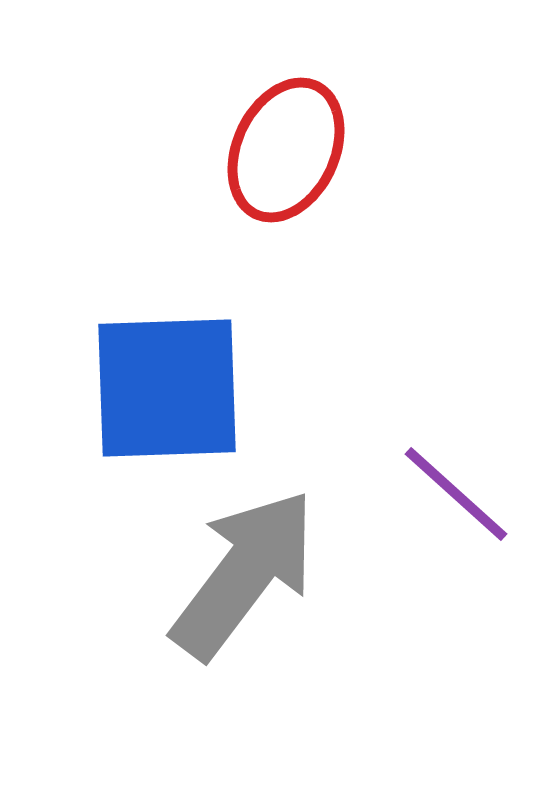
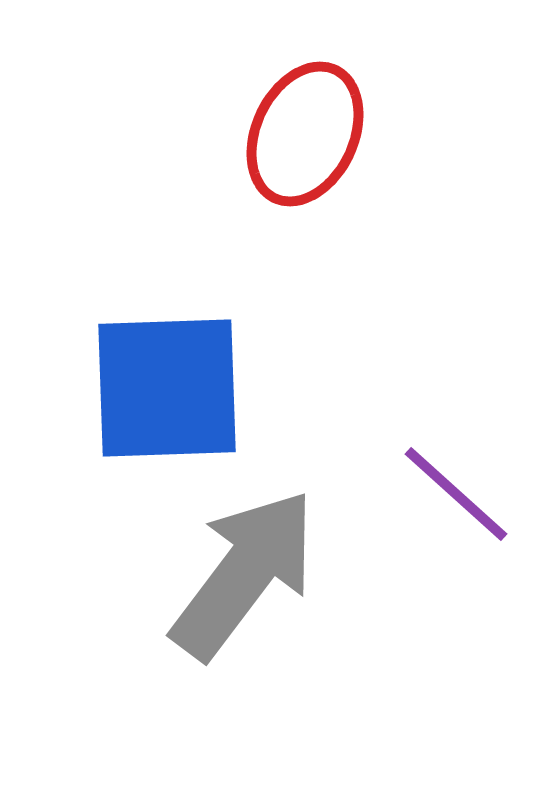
red ellipse: moved 19 px right, 16 px up
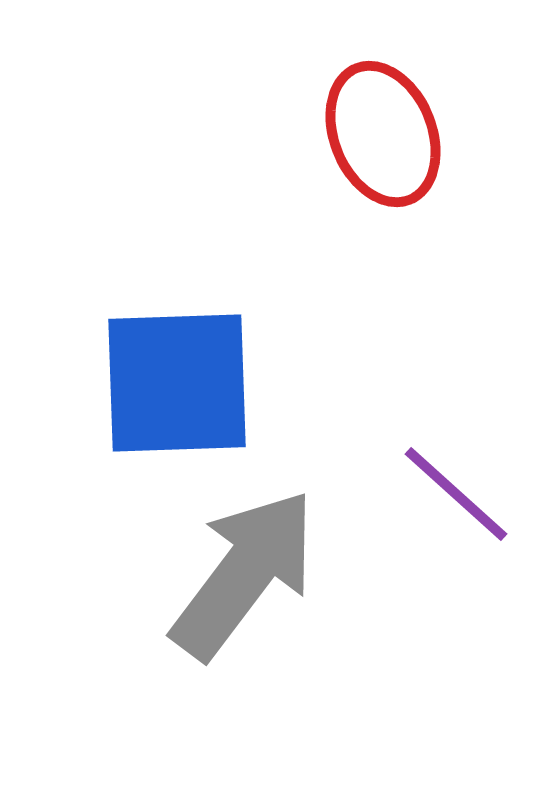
red ellipse: moved 78 px right; rotated 47 degrees counterclockwise
blue square: moved 10 px right, 5 px up
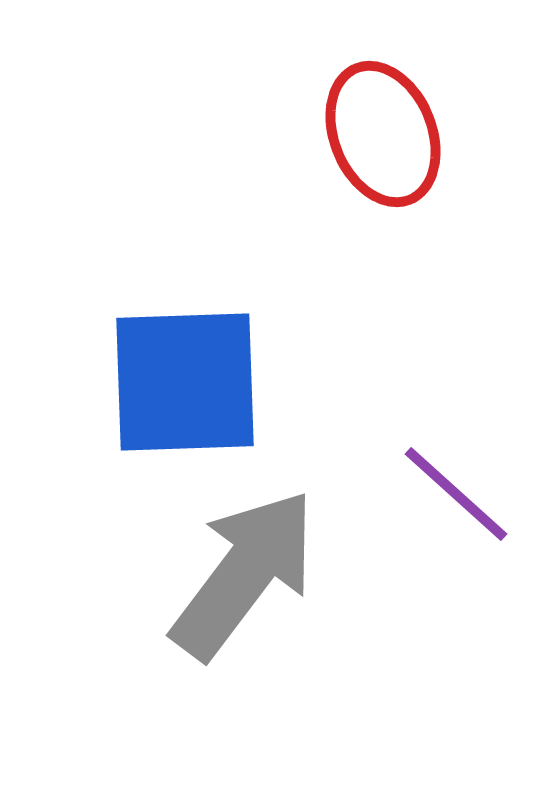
blue square: moved 8 px right, 1 px up
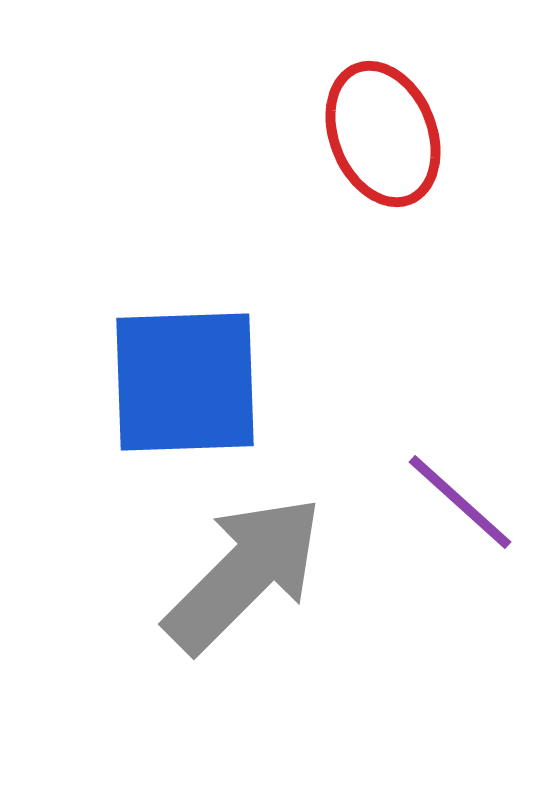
purple line: moved 4 px right, 8 px down
gray arrow: rotated 8 degrees clockwise
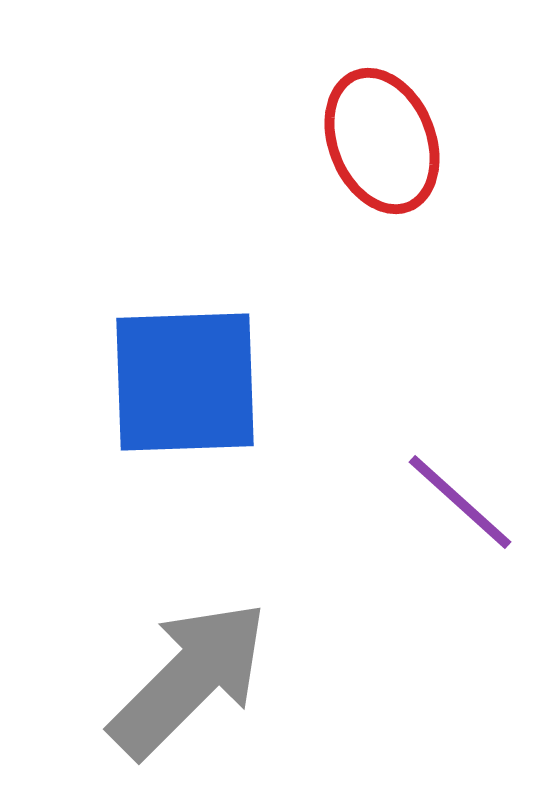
red ellipse: moved 1 px left, 7 px down
gray arrow: moved 55 px left, 105 px down
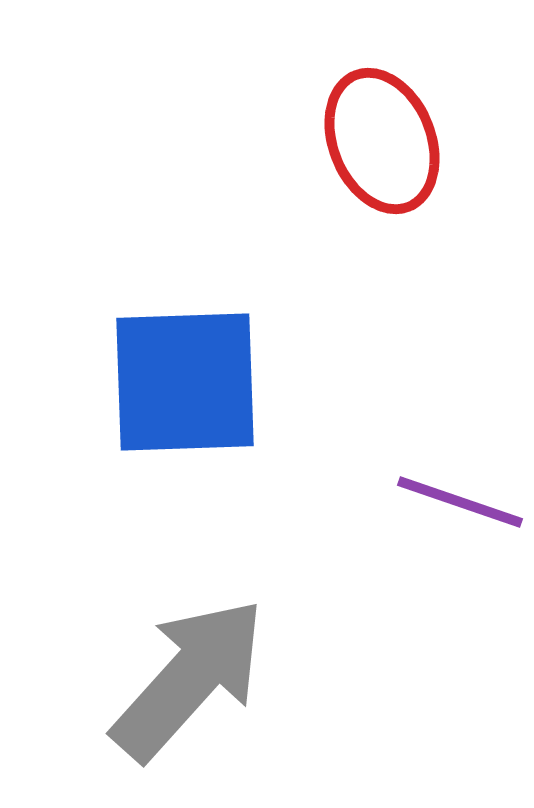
purple line: rotated 23 degrees counterclockwise
gray arrow: rotated 3 degrees counterclockwise
